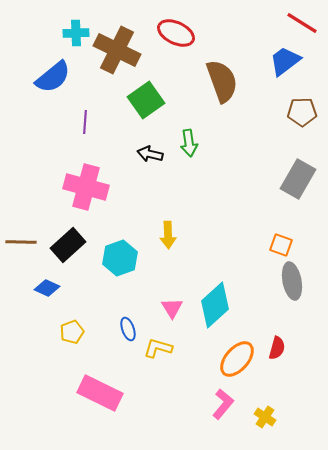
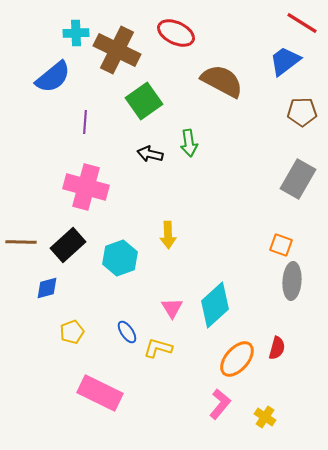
brown semicircle: rotated 42 degrees counterclockwise
green square: moved 2 px left, 1 px down
gray ellipse: rotated 15 degrees clockwise
blue diamond: rotated 40 degrees counterclockwise
blue ellipse: moved 1 px left, 3 px down; rotated 15 degrees counterclockwise
pink L-shape: moved 3 px left
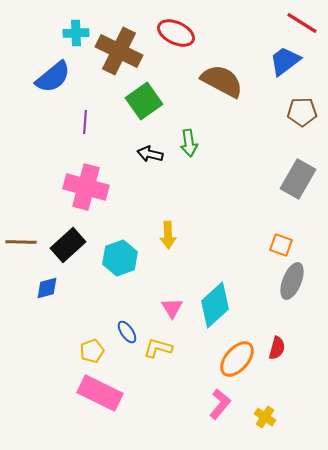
brown cross: moved 2 px right, 1 px down
gray ellipse: rotated 18 degrees clockwise
yellow pentagon: moved 20 px right, 19 px down
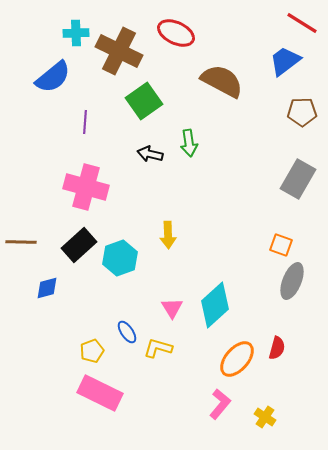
black rectangle: moved 11 px right
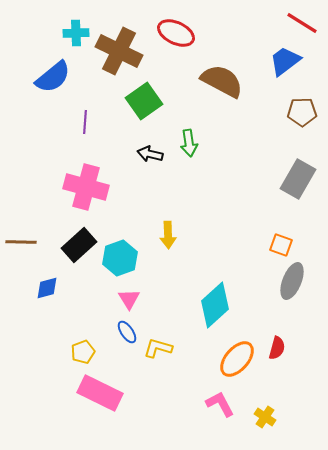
pink triangle: moved 43 px left, 9 px up
yellow pentagon: moved 9 px left, 1 px down
pink L-shape: rotated 68 degrees counterclockwise
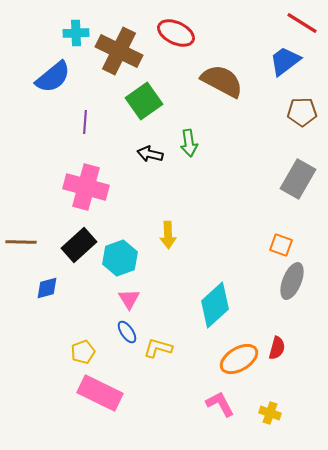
orange ellipse: moved 2 px right; rotated 18 degrees clockwise
yellow cross: moved 5 px right, 4 px up; rotated 15 degrees counterclockwise
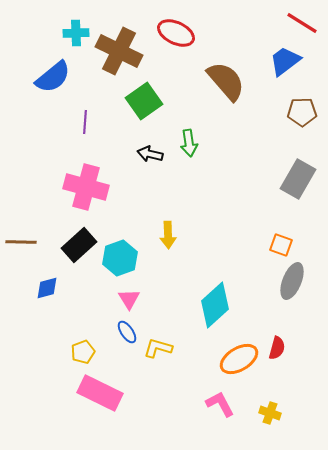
brown semicircle: moved 4 px right; rotated 21 degrees clockwise
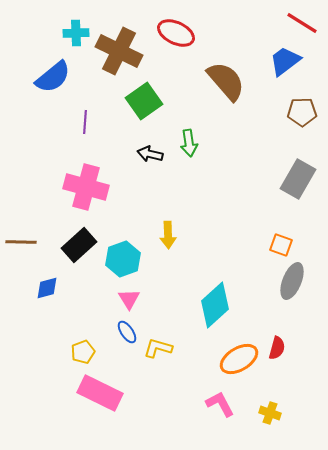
cyan hexagon: moved 3 px right, 1 px down
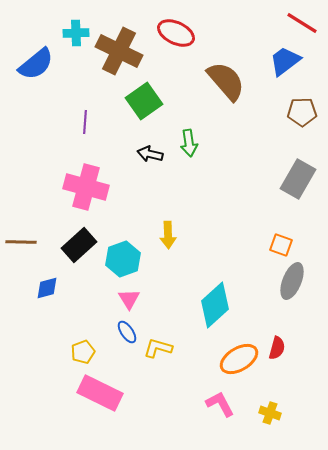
blue semicircle: moved 17 px left, 13 px up
